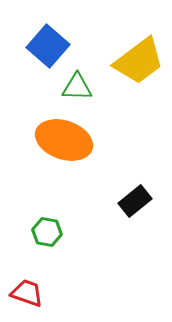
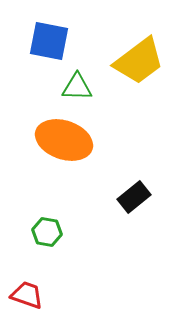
blue square: moved 1 px right, 5 px up; rotated 30 degrees counterclockwise
black rectangle: moved 1 px left, 4 px up
red trapezoid: moved 2 px down
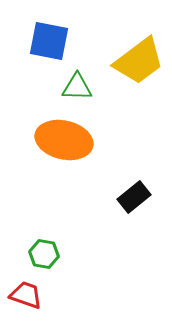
orange ellipse: rotated 6 degrees counterclockwise
green hexagon: moved 3 px left, 22 px down
red trapezoid: moved 1 px left
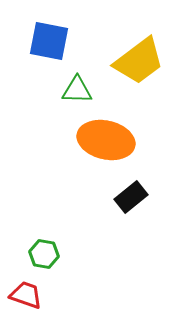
green triangle: moved 3 px down
orange ellipse: moved 42 px right
black rectangle: moved 3 px left
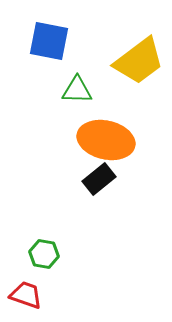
black rectangle: moved 32 px left, 18 px up
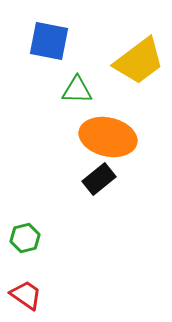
orange ellipse: moved 2 px right, 3 px up
green hexagon: moved 19 px left, 16 px up; rotated 24 degrees counterclockwise
red trapezoid: rotated 16 degrees clockwise
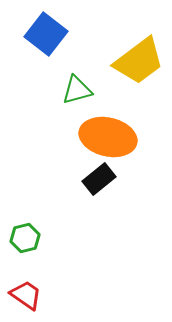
blue square: moved 3 px left, 7 px up; rotated 27 degrees clockwise
green triangle: rotated 16 degrees counterclockwise
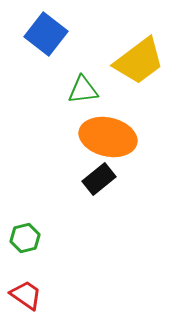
green triangle: moved 6 px right; rotated 8 degrees clockwise
